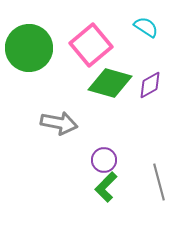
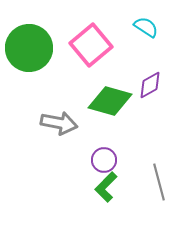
green diamond: moved 18 px down
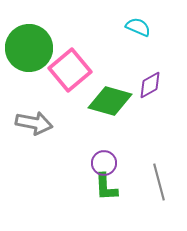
cyan semicircle: moved 8 px left; rotated 10 degrees counterclockwise
pink square: moved 21 px left, 25 px down
gray arrow: moved 25 px left
purple circle: moved 3 px down
green L-shape: rotated 48 degrees counterclockwise
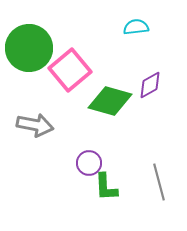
cyan semicircle: moved 2 px left; rotated 30 degrees counterclockwise
gray arrow: moved 1 px right, 2 px down
purple circle: moved 15 px left
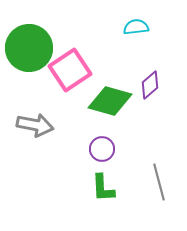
pink square: rotated 6 degrees clockwise
purple diamond: rotated 12 degrees counterclockwise
purple circle: moved 13 px right, 14 px up
green L-shape: moved 3 px left, 1 px down
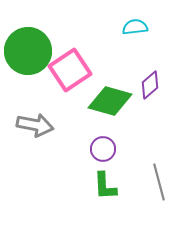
cyan semicircle: moved 1 px left
green circle: moved 1 px left, 3 px down
purple circle: moved 1 px right
green L-shape: moved 2 px right, 2 px up
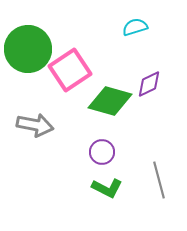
cyan semicircle: rotated 10 degrees counterclockwise
green circle: moved 2 px up
purple diamond: moved 1 px left, 1 px up; rotated 16 degrees clockwise
purple circle: moved 1 px left, 3 px down
gray line: moved 2 px up
green L-shape: moved 2 px right, 2 px down; rotated 60 degrees counterclockwise
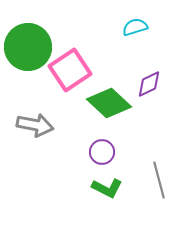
green circle: moved 2 px up
green diamond: moved 1 px left, 2 px down; rotated 27 degrees clockwise
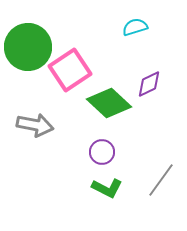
gray line: moved 2 px right; rotated 51 degrees clockwise
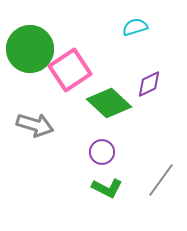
green circle: moved 2 px right, 2 px down
gray arrow: rotated 6 degrees clockwise
